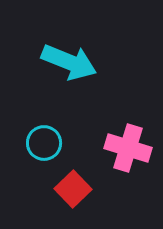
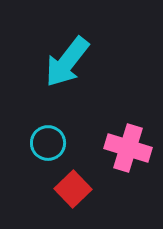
cyan arrow: moved 2 px left; rotated 106 degrees clockwise
cyan circle: moved 4 px right
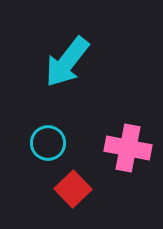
pink cross: rotated 6 degrees counterclockwise
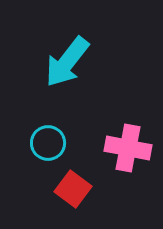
red square: rotated 9 degrees counterclockwise
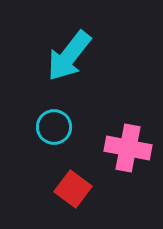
cyan arrow: moved 2 px right, 6 px up
cyan circle: moved 6 px right, 16 px up
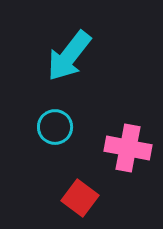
cyan circle: moved 1 px right
red square: moved 7 px right, 9 px down
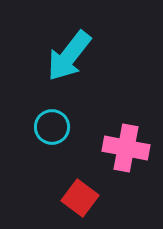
cyan circle: moved 3 px left
pink cross: moved 2 px left
